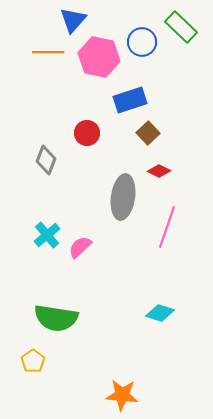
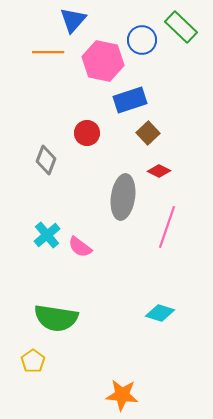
blue circle: moved 2 px up
pink hexagon: moved 4 px right, 4 px down
pink semicircle: rotated 100 degrees counterclockwise
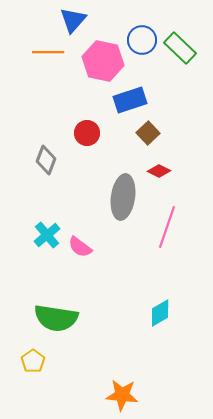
green rectangle: moved 1 px left, 21 px down
cyan diamond: rotated 48 degrees counterclockwise
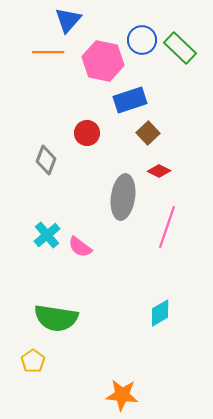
blue triangle: moved 5 px left
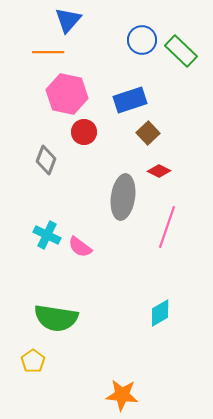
green rectangle: moved 1 px right, 3 px down
pink hexagon: moved 36 px left, 33 px down
red circle: moved 3 px left, 1 px up
cyan cross: rotated 24 degrees counterclockwise
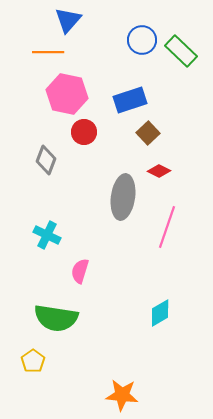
pink semicircle: moved 24 px down; rotated 70 degrees clockwise
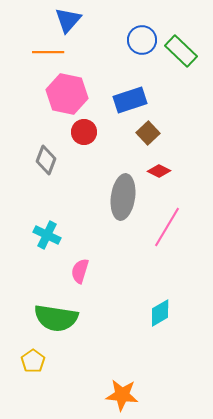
pink line: rotated 12 degrees clockwise
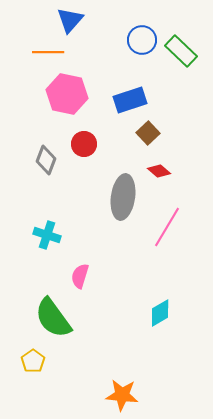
blue triangle: moved 2 px right
red circle: moved 12 px down
red diamond: rotated 15 degrees clockwise
cyan cross: rotated 8 degrees counterclockwise
pink semicircle: moved 5 px down
green semicircle: moved 3 px left; rotated 45 degrees clockwise
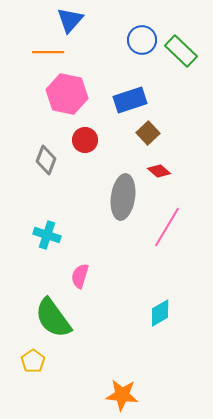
red circle: moved 1 px right, 4 px up
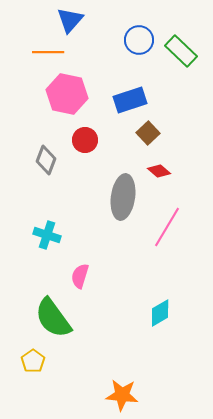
blue circle: moved 3 px left
